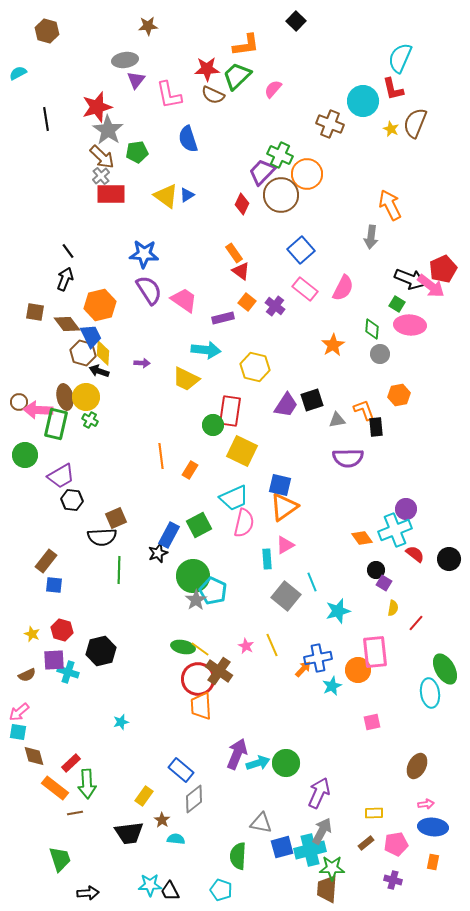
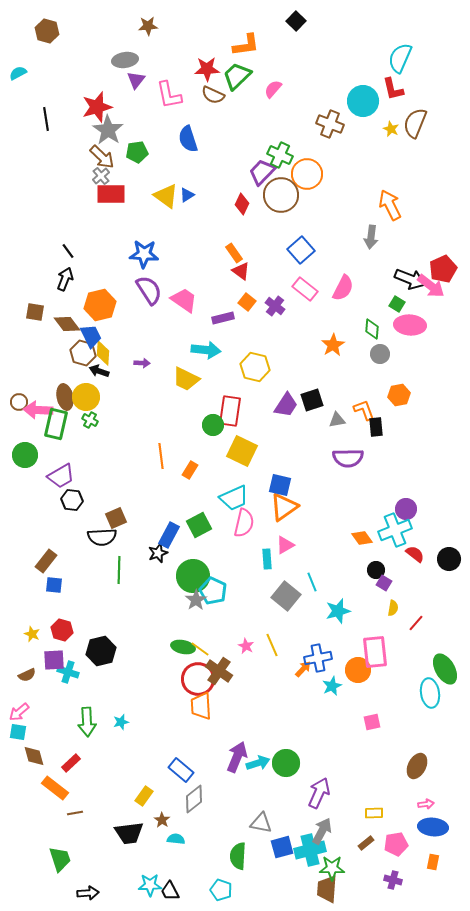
purple arrow at (237, 754): moved 3 px down
green arrow at (87, 784): moved 62 px up
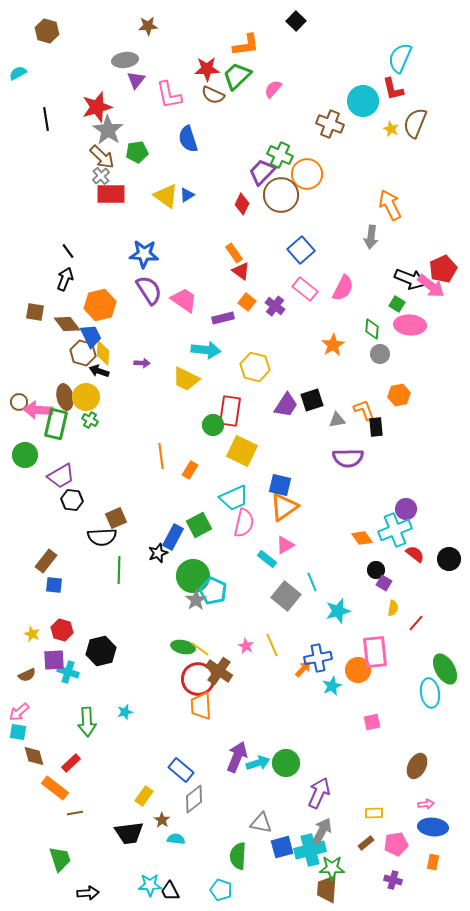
blue rectangle at (169, 535): moved 4 px right, 2 px down
cyan rectangle at (267, 559): rotated 48 degrees counterclockwise
cyan star at (121, 722): moved 4 px right, 10 px up
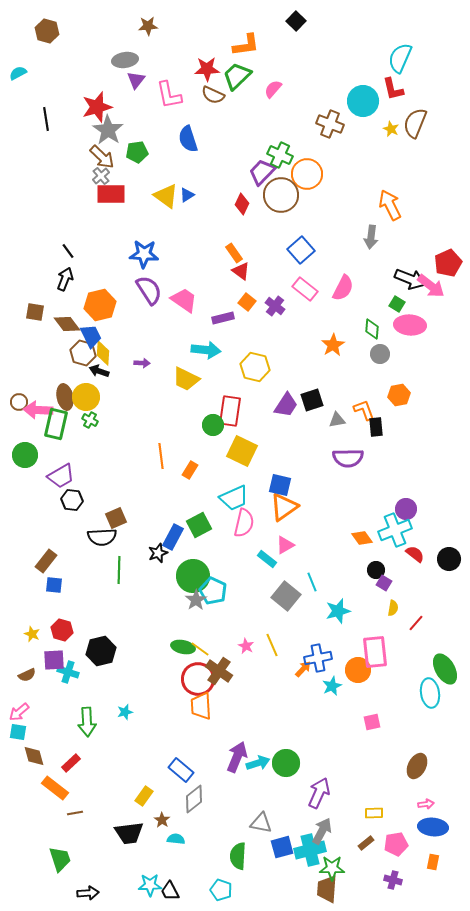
red pentagon at (443, 269): moved 5 px right, 6 px up
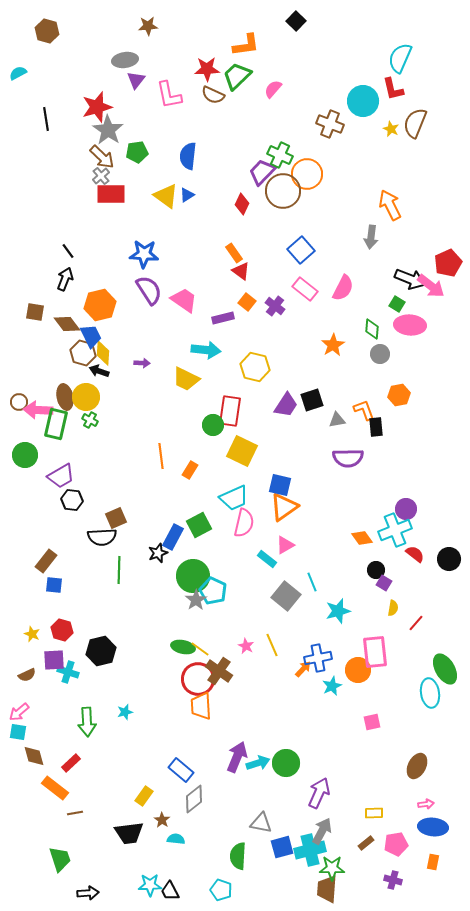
blue semicircle at (188, 139): moved 17 px down; rotated 24 degrees clockwise
brown circle at (281, 195): moved 2 px right, 4 px up
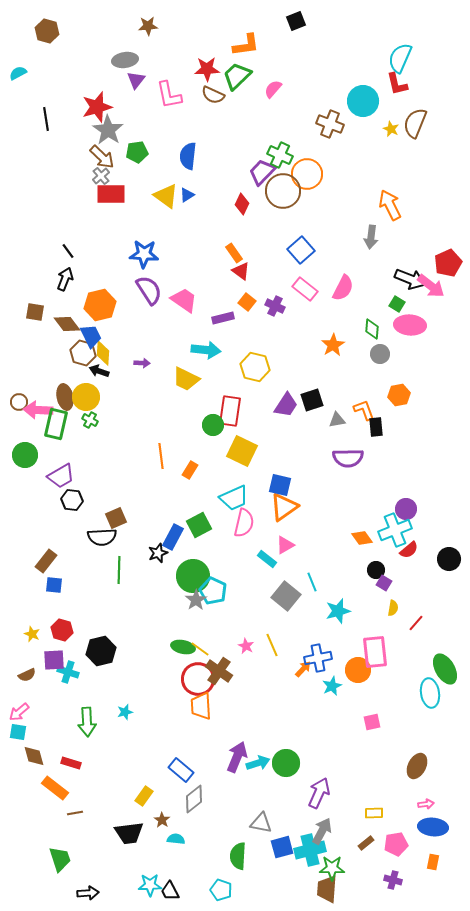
black square at (296, 21): rotated 24 degrees clockwise
red L-shape at (393, 89): moved 4 px right, 5 px up
purple cross at (275, 306): rotated 12 degrees counterclockwise
red semicircle at (415, 554): moved 6 px left, 4 px up; rotated 102 degrees clockwise
red rectangle at (71, 763): rotated 60 degrees clockwise
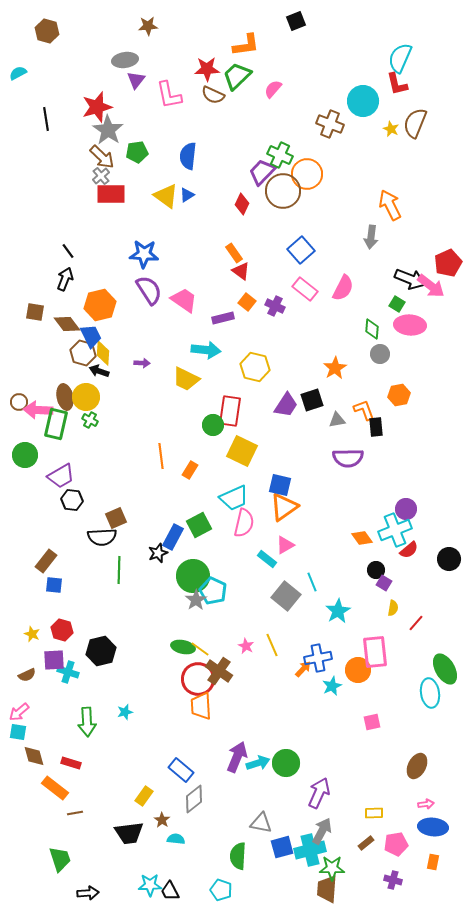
orange star at (333, 345): moved 2 px right, 23 px down
cyan star at (338, 611): rotated 15 degrees counterclockwise
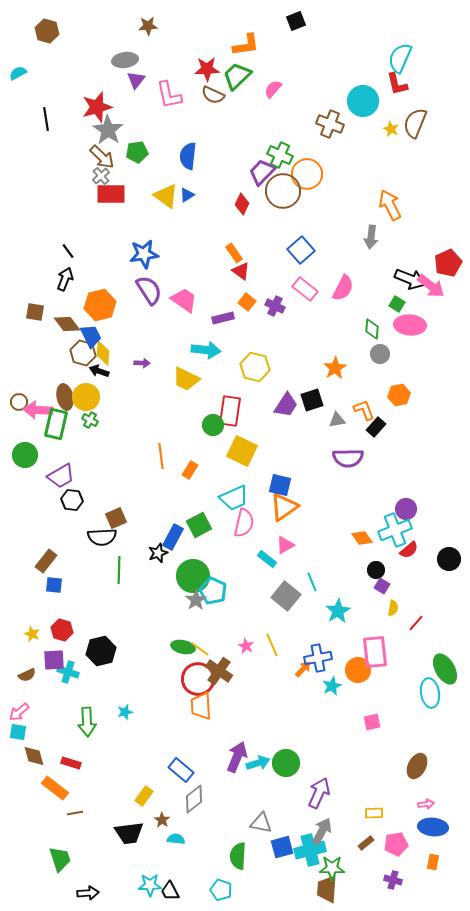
blue star at (144, 254): rotated 12 degrees counterclockwise
black rectangle at (376, 427): rotated 48 degrees clockwise
purple square at (384, 583): moved 2 px left, 3 px down
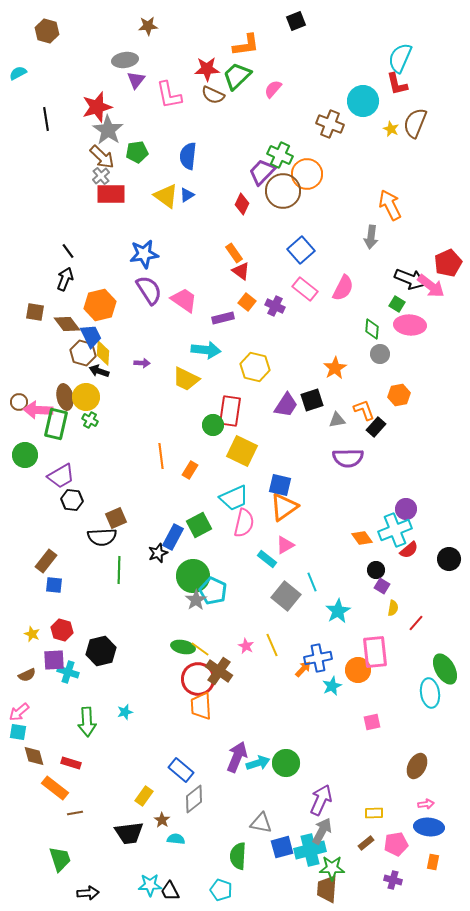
purple arrow at (319, 793): moved 2 px right, 7 px down
blue ellipse at (433, 827): moved 4 px left
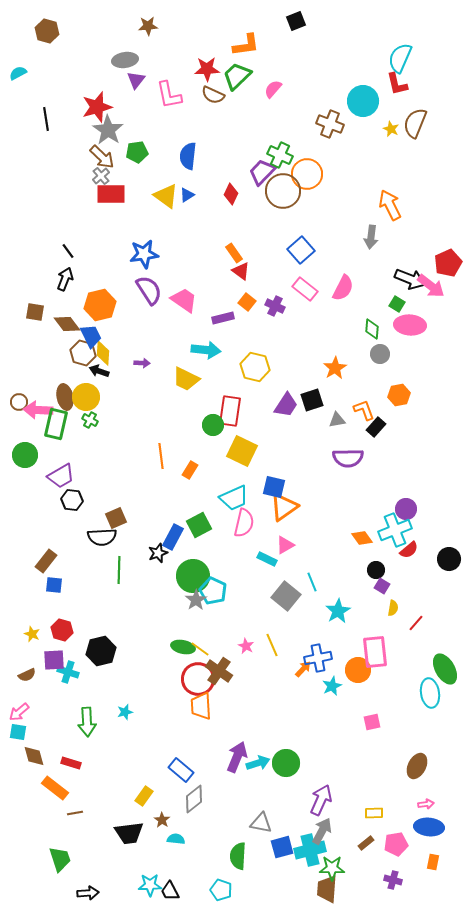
red diamond at (242, 204): moved 11 px left, 10 px up
blue square at (280, 485): moved 6 px left, 2 px down
cyan rectangle at (267, 559): rotated 12 degrees counterclockwise
